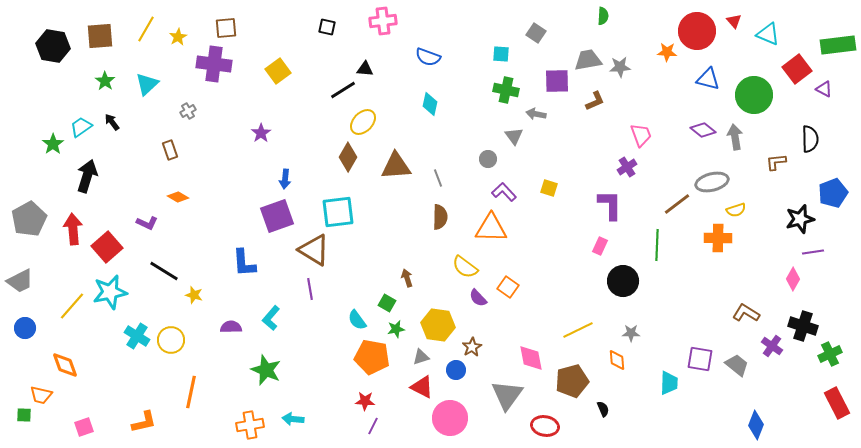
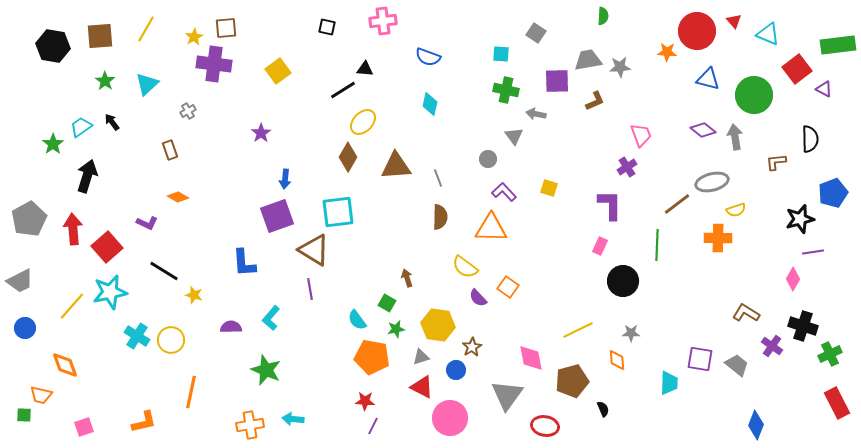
yellow star at (178, 37): moved 16 px right
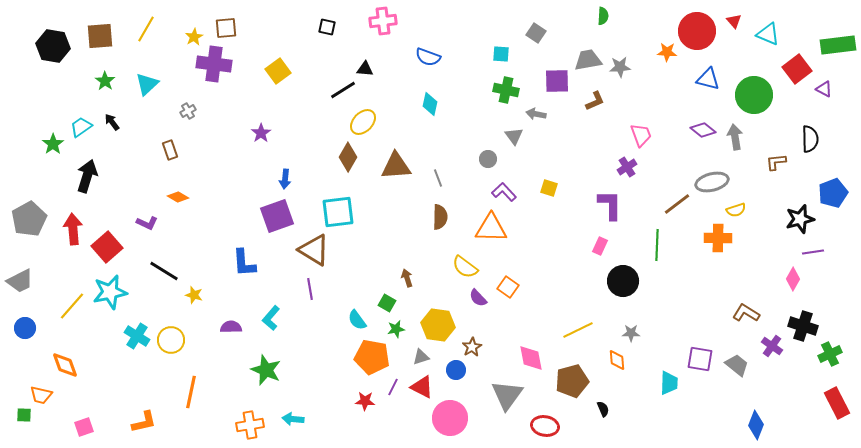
purple line at (373, 426): moved 20 px right, 39 px up
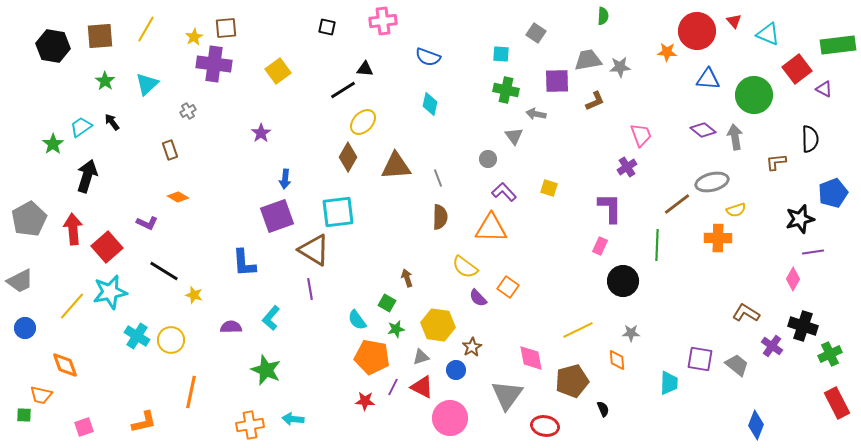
blue triangle at (708, 79): rotated 10 degrees counterclockwise
purple L-shape at (610, 205): moved 3 px down
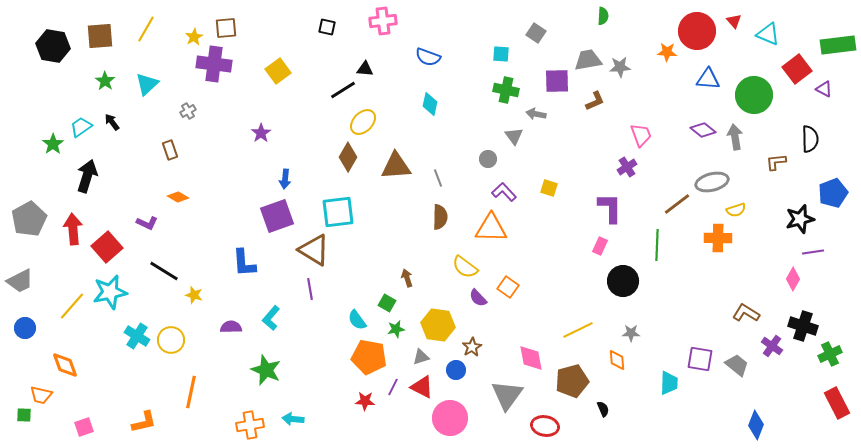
orange pentagon at (372, 357): moved 3 px left
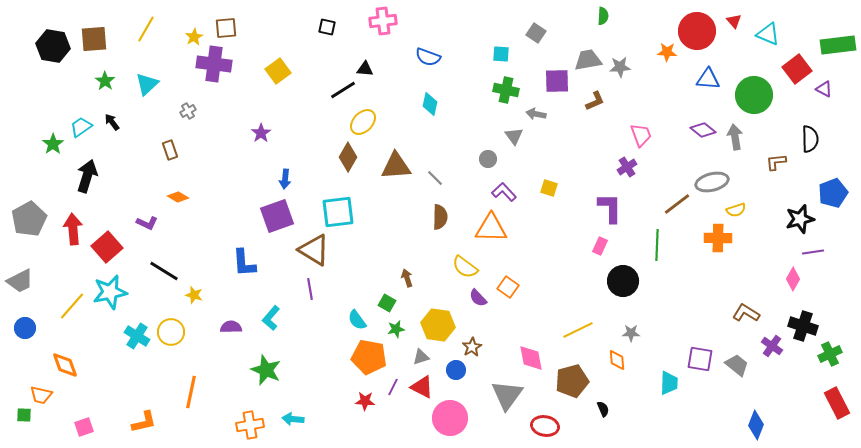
brown square at (100, 36): moved 6 px left, 3 px down
gray line at (438, 178): moved 3 px left; rotated 24 degrees counterclockwise
yellow circle at (171, 340): moved 8 px up
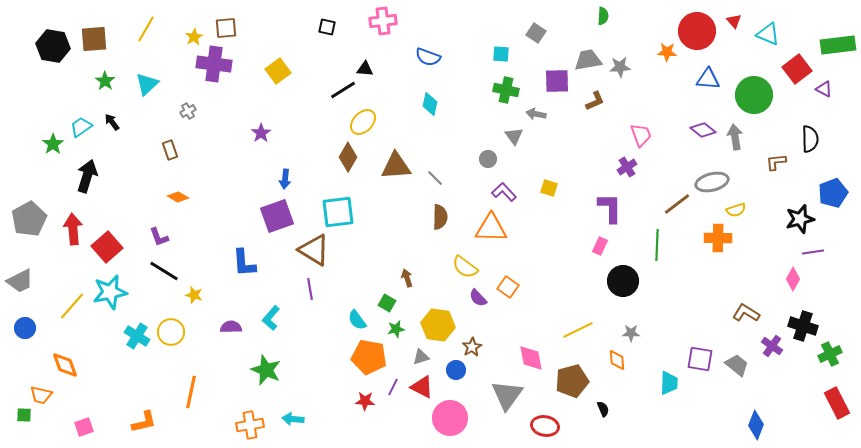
purple L-shape at (147, 223): moved 12 px right, 14 px down; rotated 45 degrees clockwise
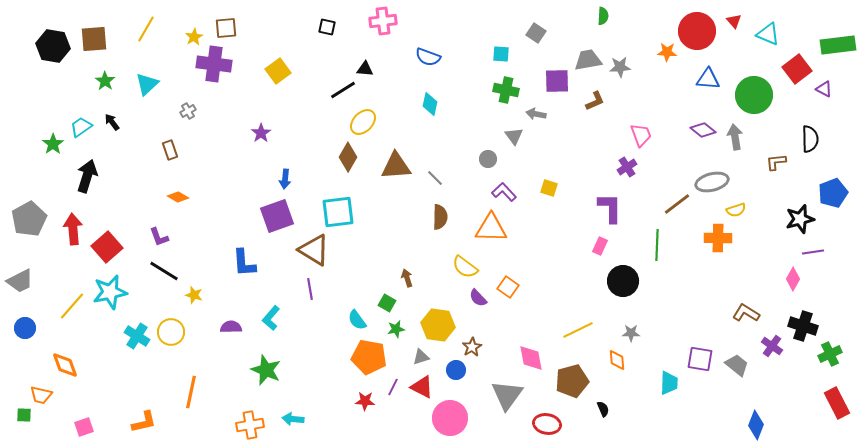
red ellipse at (545, 426): moved 2 px right, 2 px up
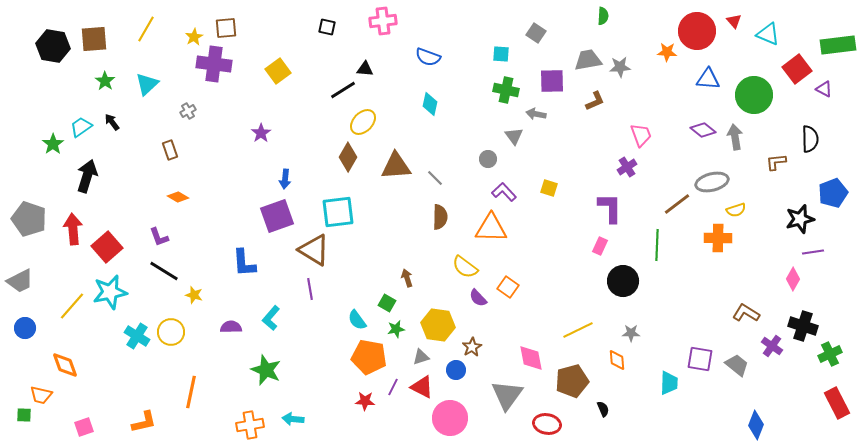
purple square at (557, 81): moved 5 px left
gray pentagon at (29, 219): rotated 24 degrees counterclockwise
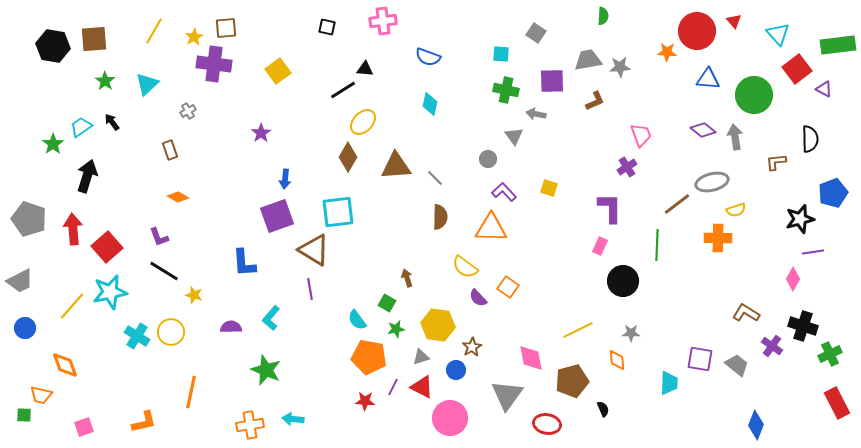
yellow line at (146, 29): moved 8 px right, 2 px down
cyan triangle at (768, 34): moved 10 px right; rotated 25 degrees clockwise
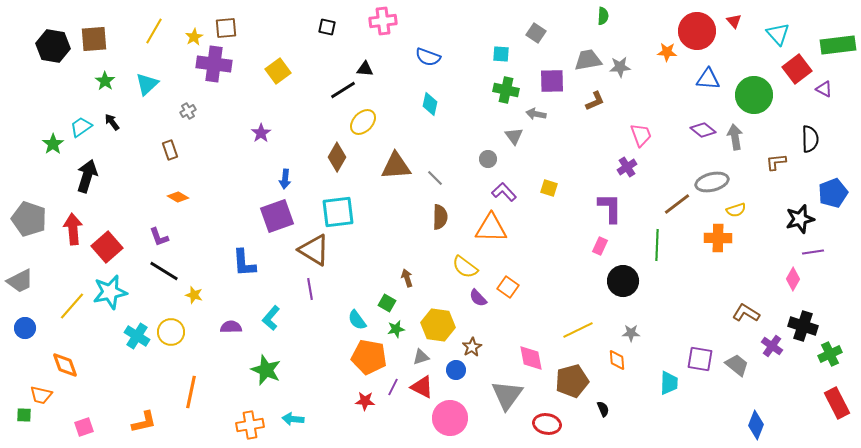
brown diamond at (348, 157): moved 11 px left
